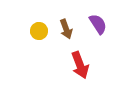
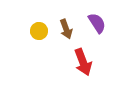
purple semicircle: moved 1 px left, 1 px up
red arrow: moved 3 px right, 3 px up
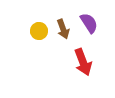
purple semicircle: moved 8 px left
brown arrow: moved 3 px left
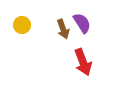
purple semicircle: moved 7 px left
yellow circle: moved 17 px left, 6 px up
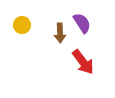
brown arrow: moved 3 px left, 4 px down; rotated 18 degrees clockwise
red arrow: rotated 16 degrees counterclockwise
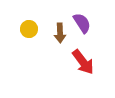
yellow circle: moved 7 px right, 4 px down
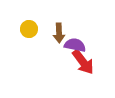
purple semicircle: moved 7 px left, 22 px down; rotated 45 degrees counterclockwise
brown arrow: moved 1 px left
